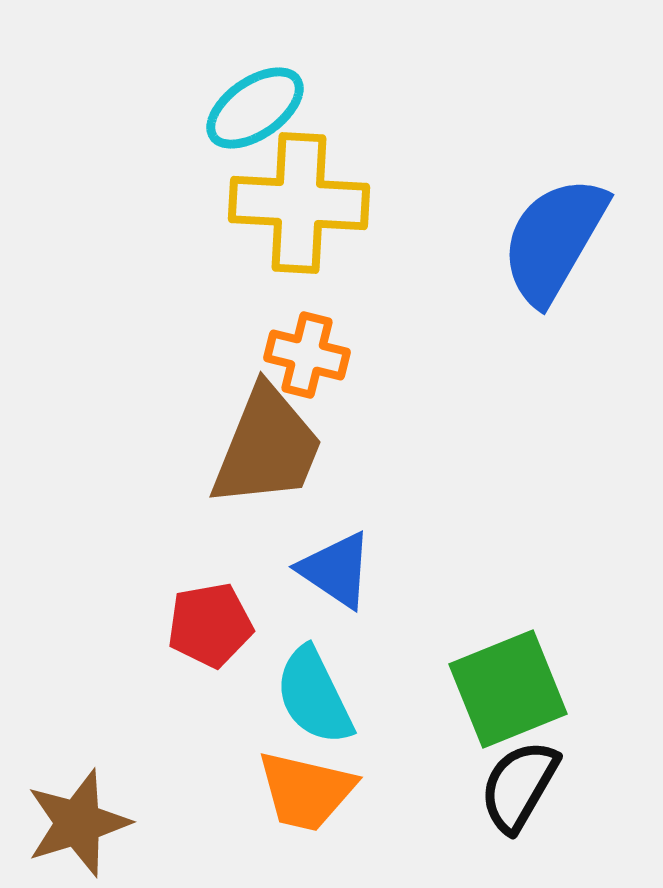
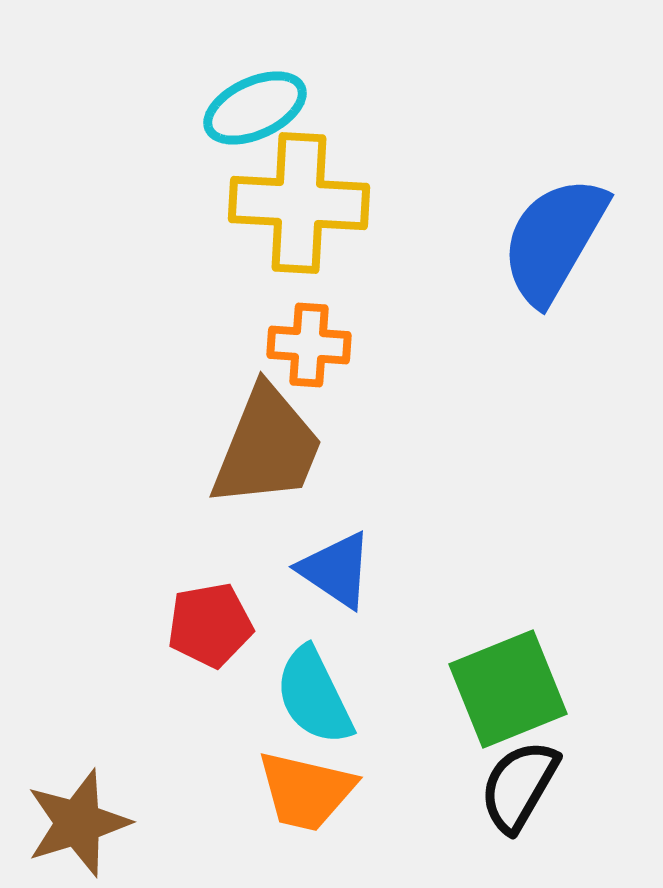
cyan ellipse: rotated 10 degrees clockwise
orange cross: moved 2 px right, 10 px up; rotated 10 degrees counterclockwise
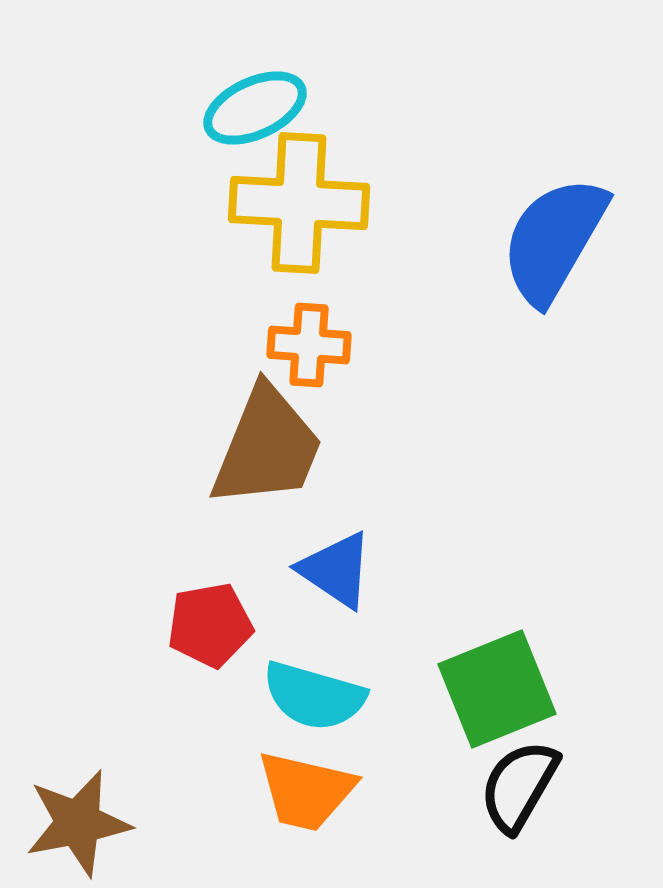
green square: moved 11 px left
cyan semicircle: rotated 48 degrees counterclockwise
brown star: rotated 6 degrees clockwise
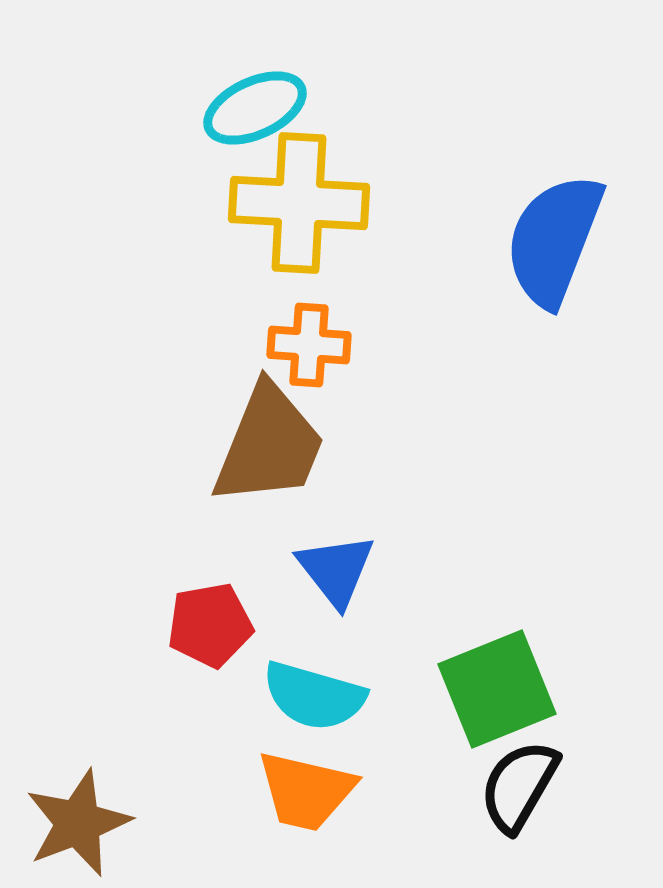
blue semicircle: rotated 9 degrees counterclockwise
brown trapezoid: moved 2 px right, 2 px up
blue triangle: rotated 18 degrees clockwise
brown star: rotated 10 degrees counterclockwise
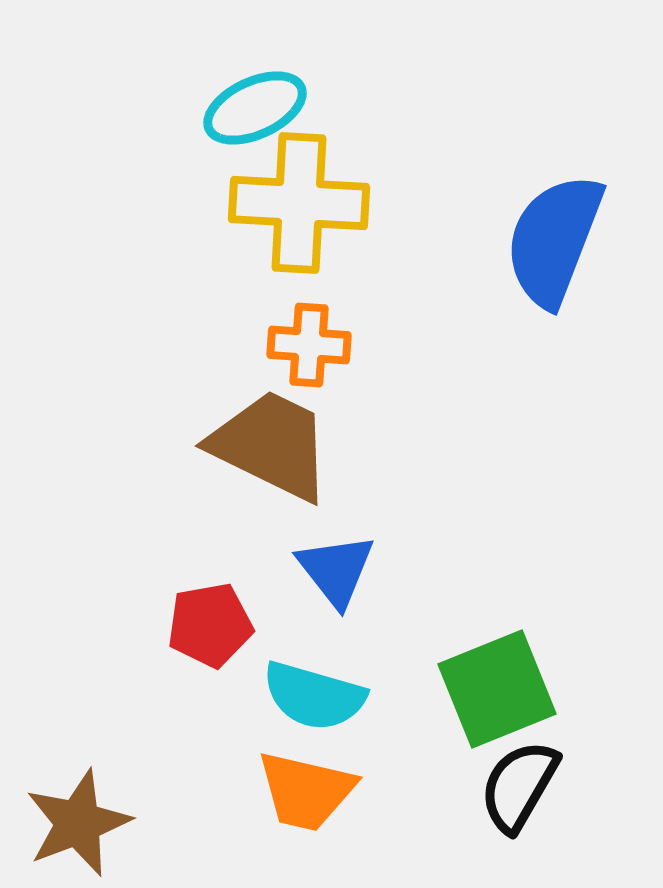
brown trapezoid: moved 2 px right; rotated 86 degrees counterclockwise
